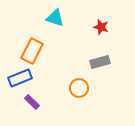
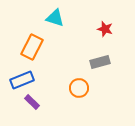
red star: moved 4 px right, 2 px down
orange rectangle: moved 4 px up
blue rectangle: moved 2 px right, 2 px down
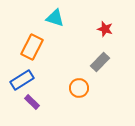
gray rectangle: rotated 30 degrees counterclockwise
blue rectangle: rotated 10 degrees counterclockwise
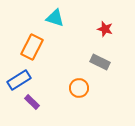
gray rectangle: rotated 72 degrees clockwise
blue rectangle: moved 3 px left
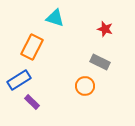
orange circle: moved 6 px right, 2 px up
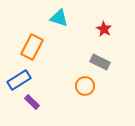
cyan triangle: moved 4 px right
red star: moved 1 px left; rotated 14 degrees clockwise
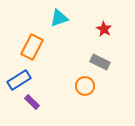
cyan triangle: rotated 36 degrees counterclockwise
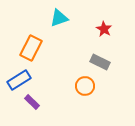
orange rectangle: moved 1 px left, 1 px down
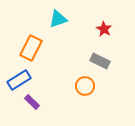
cyan triangle: moved 1 px left, 1 px down
gray rectangle: moved 1 px up
